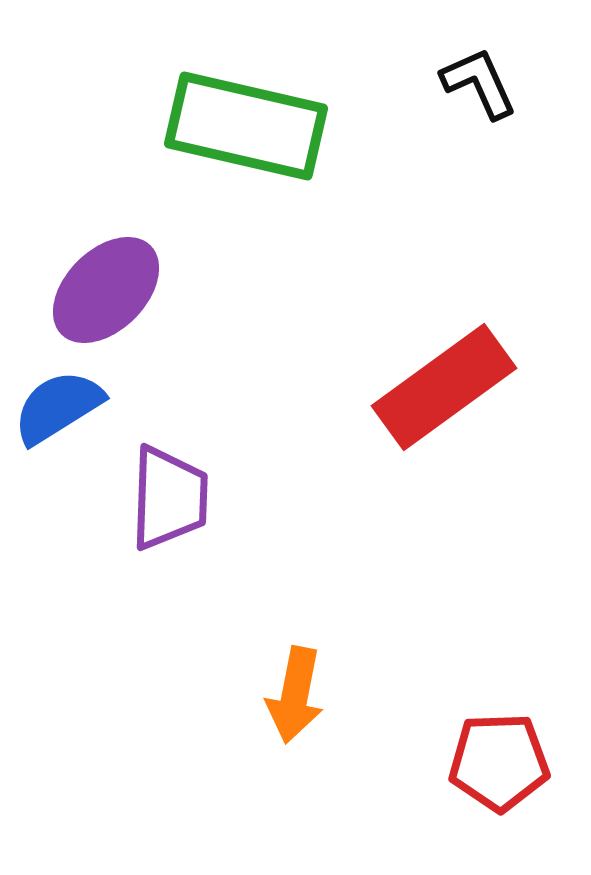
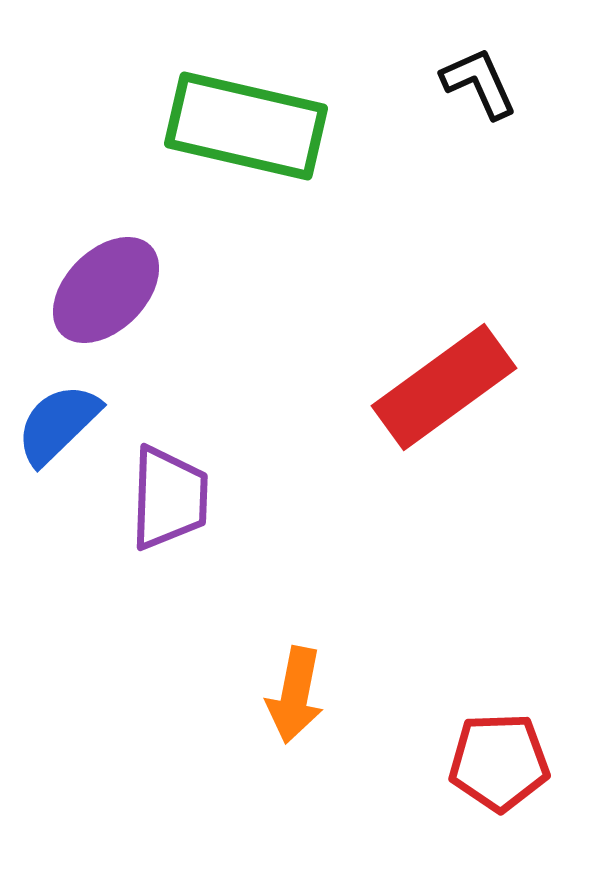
blue semicircle: moved 17 px down; rotated 12 degrees counterclockwise
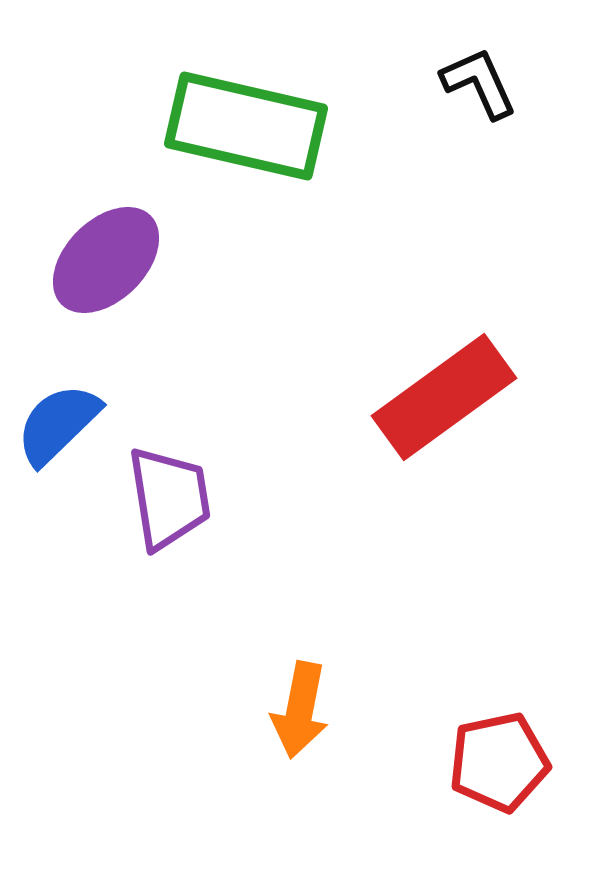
purple ellipse: moved 30 px up
red rectangle: moved 10 px down
purple trapezoid: rotated 11 degrees counterclockwise
orange arrow: moved 5 px right, 15 px down
red pentagon: rotated 10 degrees counterclockwise
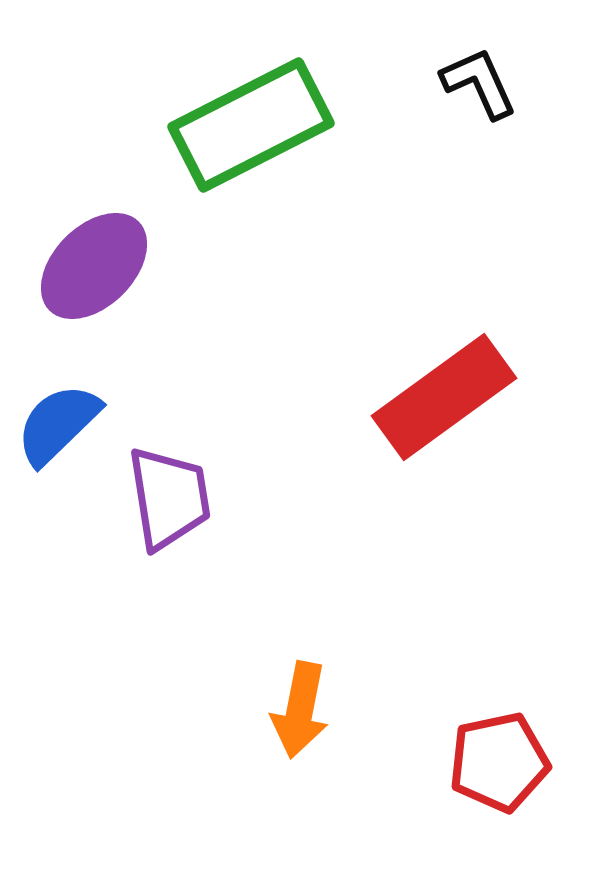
green rectangle: moved 5 px right, 1 px up; rotated 40 degrees counterclockwise
purple ellipse: moved 12 px left, 6 px down
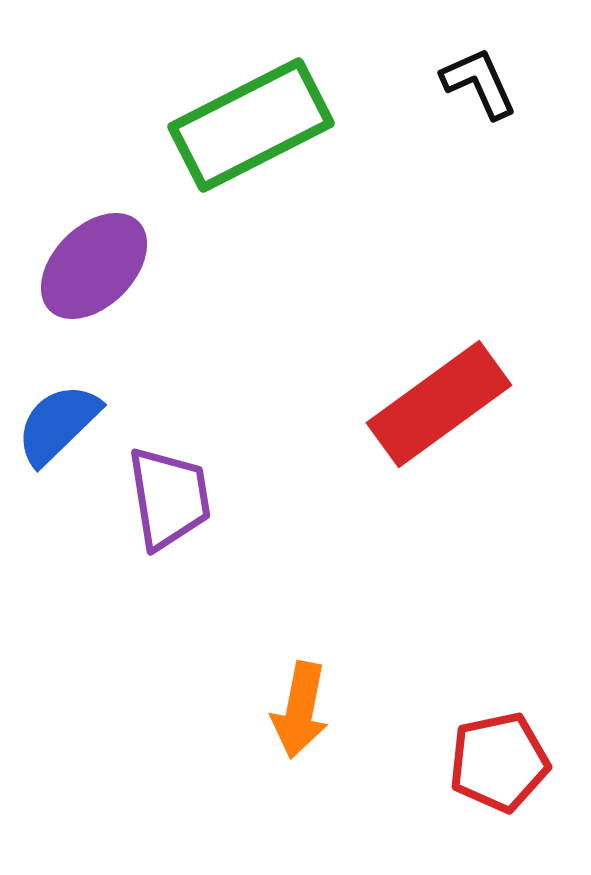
red rectangle: moved 5 px left, 7 px down
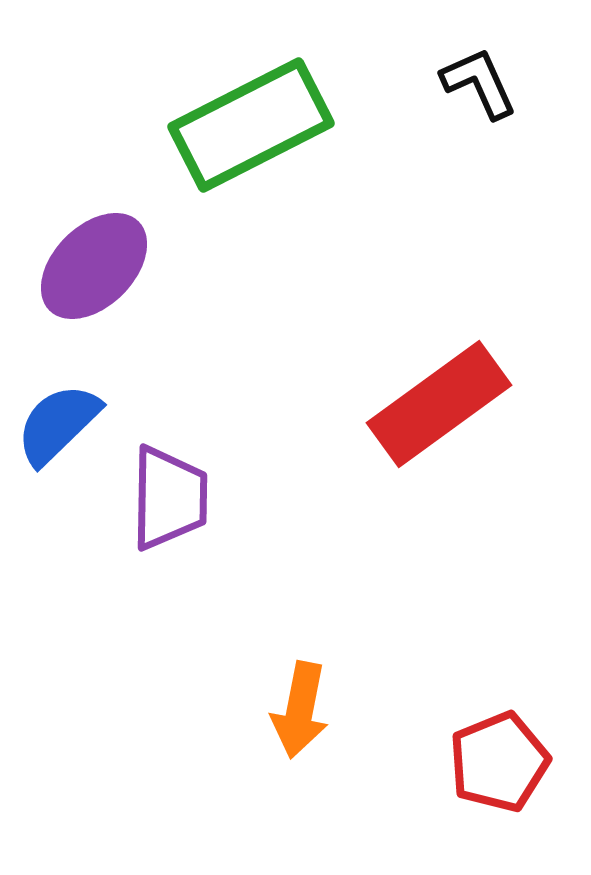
purple trapezoid: rotated 10 degrees clockwise
red pentagon: rotated 10 degrees counterclockwise
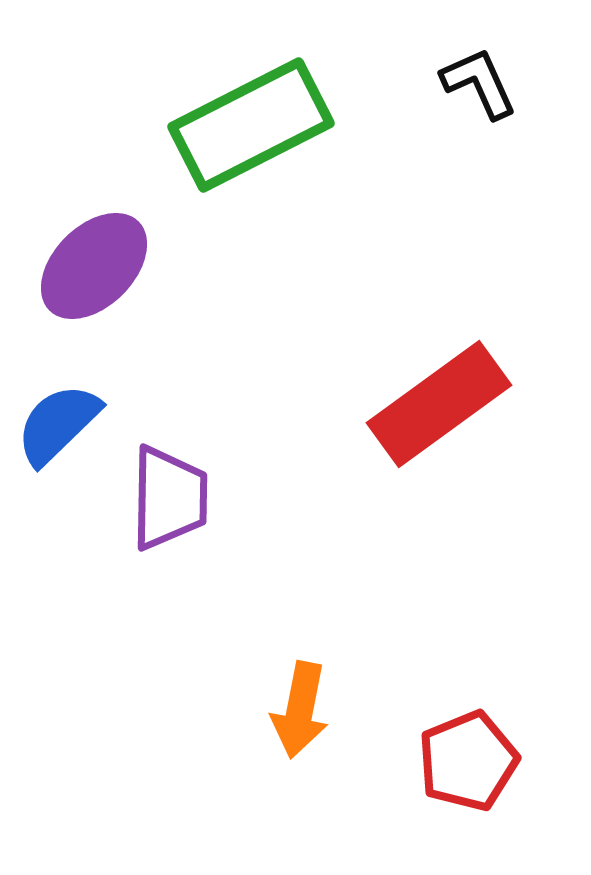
red pentagon: moved 31 px left, 1 px up
